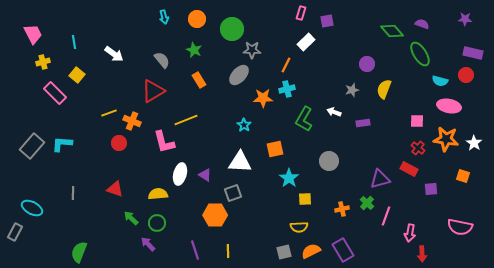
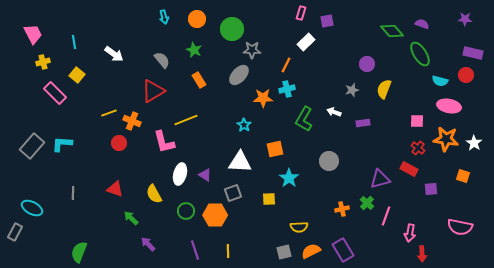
yellow semicircle at (158, 194): moved 4 px left; rotated 114 degrees counterclockwise
yellow square at (305, 199): moved 36 px left
green circle at (157, 223): moved 29 px right, 12 px up
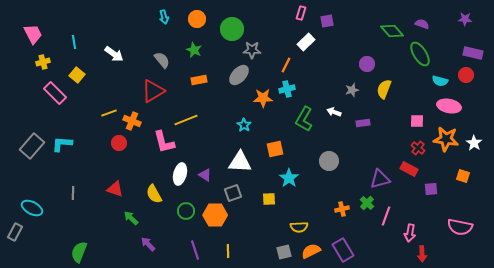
orange rectangle at (199, 80): rotated 70 degrees counterclockwise
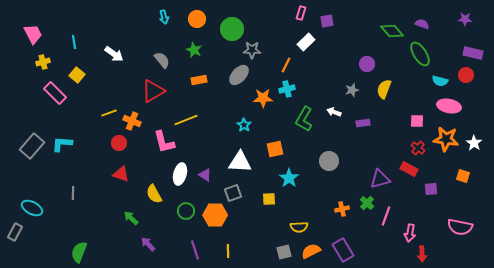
red triangle at (115, 189): moved 6 px right, 15 px up
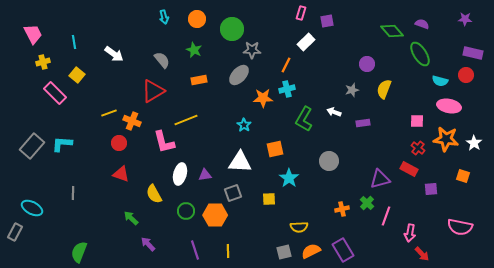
purple triangle at (205, 175): rotated 40 degrees counterclockwise
red arrow at (422, 254): rotated 42 degrees counterclockwise
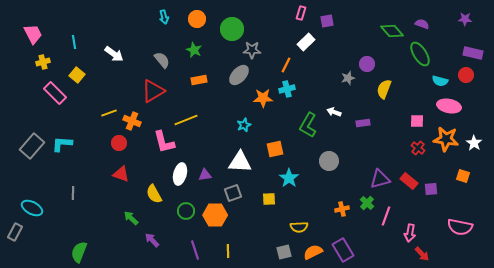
gray star at (352, 90): moved 4 px left, 12 px up
green L-shape at (304, 119): moved 4 px right, 6 px down
cyan star at (244, 125): rotated 16 degrees clockwise
red rectangle at (409, 169): moved 12 px down; rotated 12 degrees clockwise
purple arrow at (148, 244): moved 4 px right, 4 px up
orange semicircle at (311, 251): moved 2 px right, 1 px down
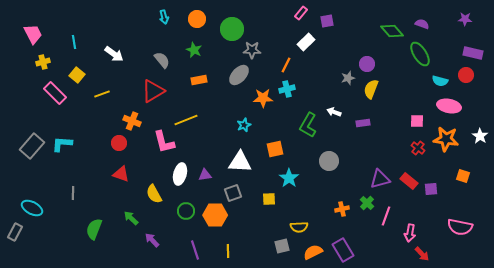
pink rectangle at (301, 13): rotated 24 degrees clockwise
yellow semicircle at (384, 89): moved 13 px left
yellow line at (109, 113): moved 7 px left, 19 px up
white star at (474, 143): moved 6 px right, 7 px up
green semicircle at (79, 252): moved 15 px right, 23 px up
gray square at (284, 252): moved 2 px left, 6 px up
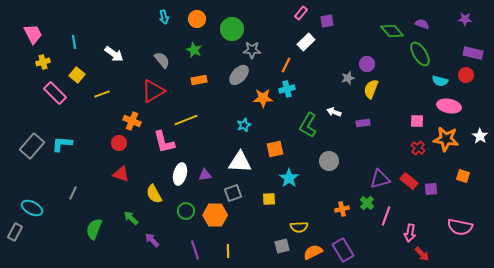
gray line at (73, 193): rotated 24 degrees clockwise
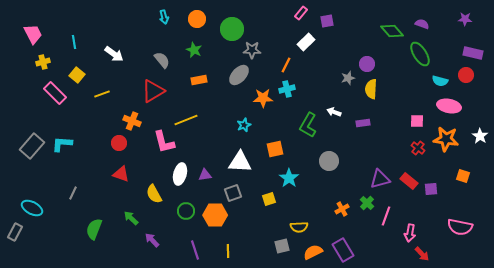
yellow semicircle at (371, 89): rotated 18 degrees counterclockwise
yellow square at (269, 199): rotated 16 degrees counterclockwise
orange cross at (342, 209): rotated 16 degrees counterclockwise
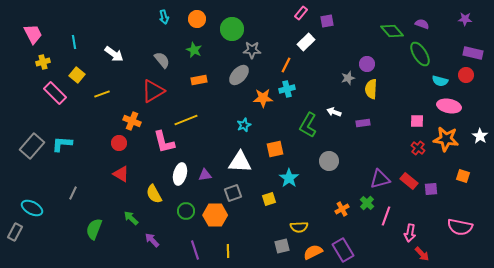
red triangle at (121, 174): rotated 12 degrees clockwise
